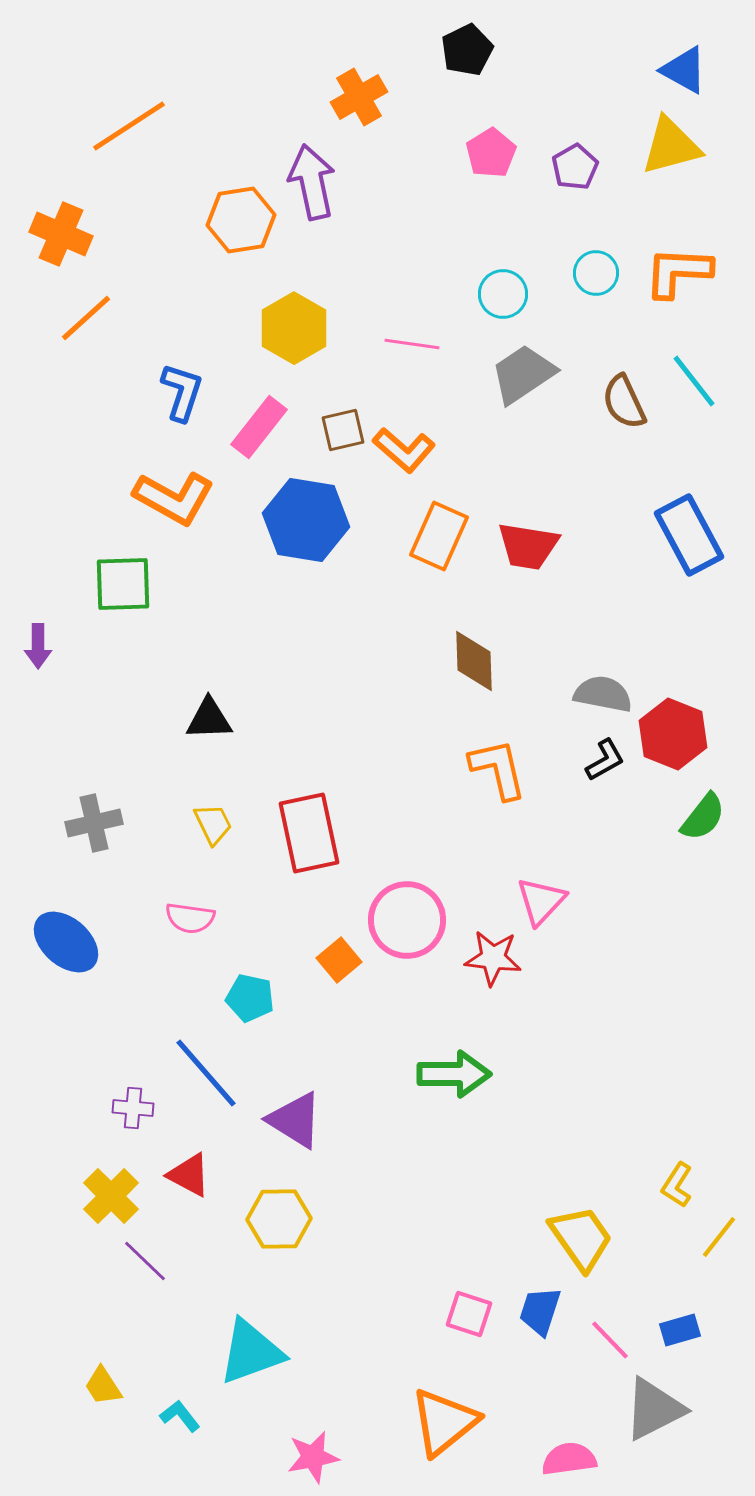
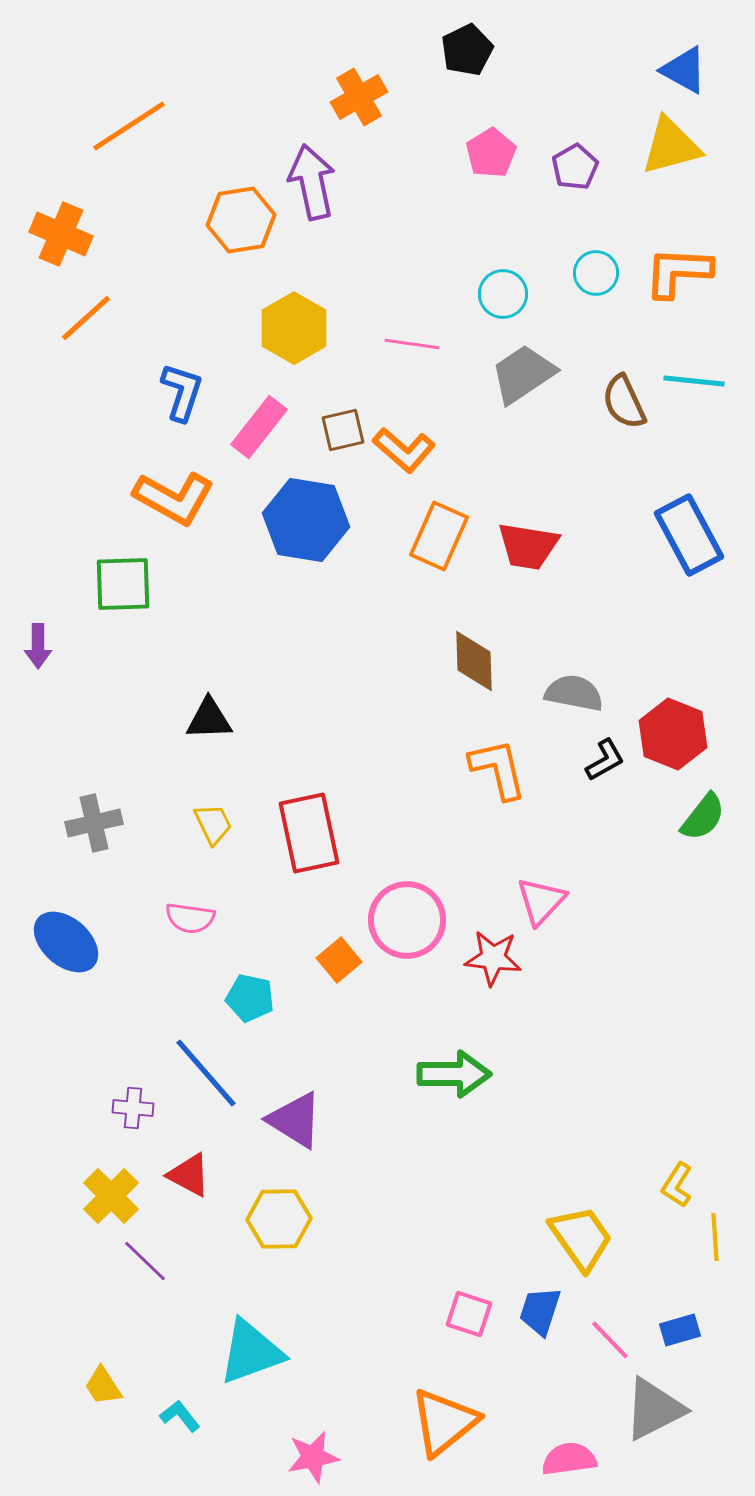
cyan line at (694, 381): rotated 46 degrees counterclockwise
gray semicircle at (603, 694): moved 29 px left, 1 px up
yellow line at (719, 1237): moved 4 px left; rotated 42 degrees counterclockwise
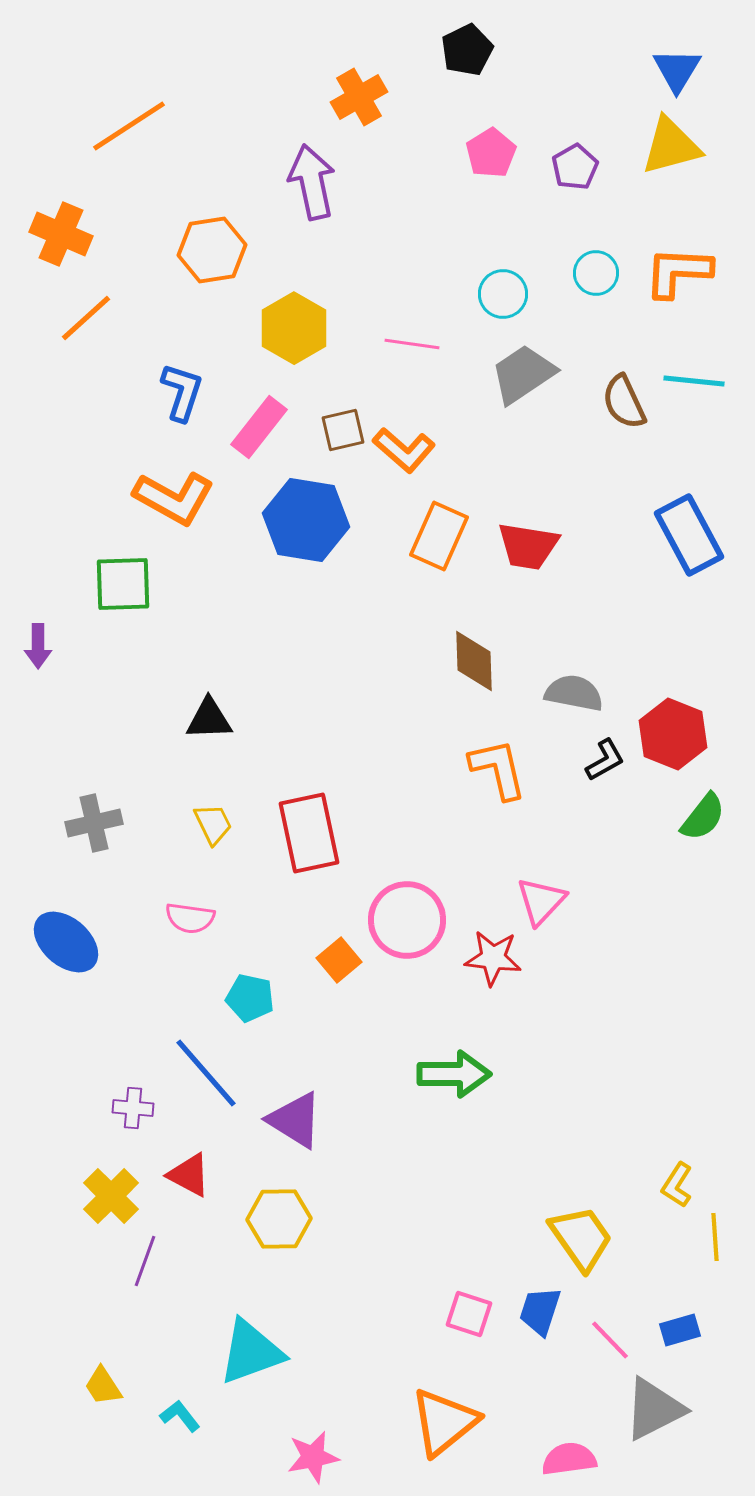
blue triangle at (684, 70): moved 7 px left; rotated 32 degrees clockwise
orange hexagon at (241, 220): moved 29 px left, 30 px down
purple line at (145, 1261): rotated 66 degrees clockwise
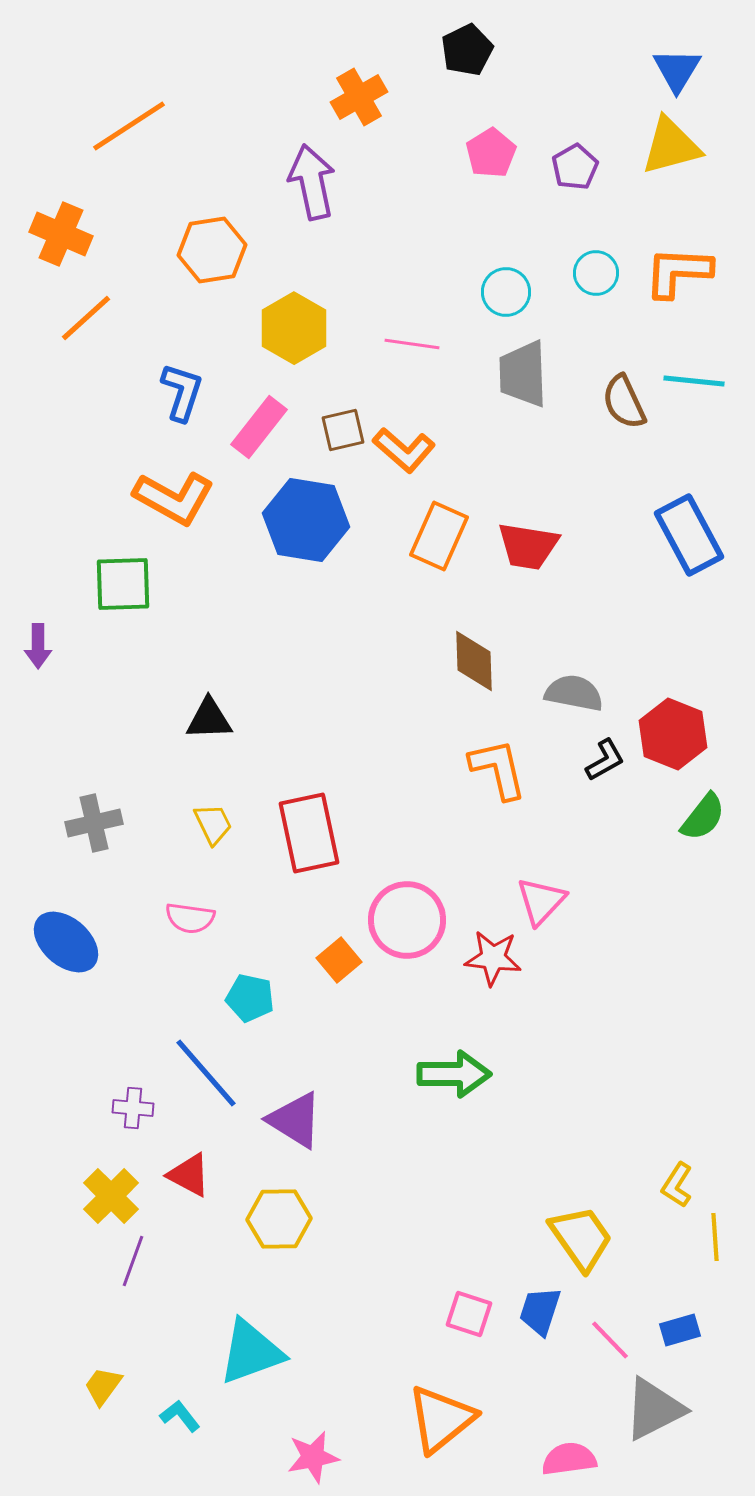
cyan circle at (503, 294): moved 3 px right, 2 px up
gray trapezoid at (523, 374): rotated 58 degrees counterclockwise
purple line at (145, 1261): moved 12 px left
yellow trapezoid at (103, 1386): rotated 69 degrees clockwise
orange triangle at (444, 1422): moved 3 px left, 3 px up
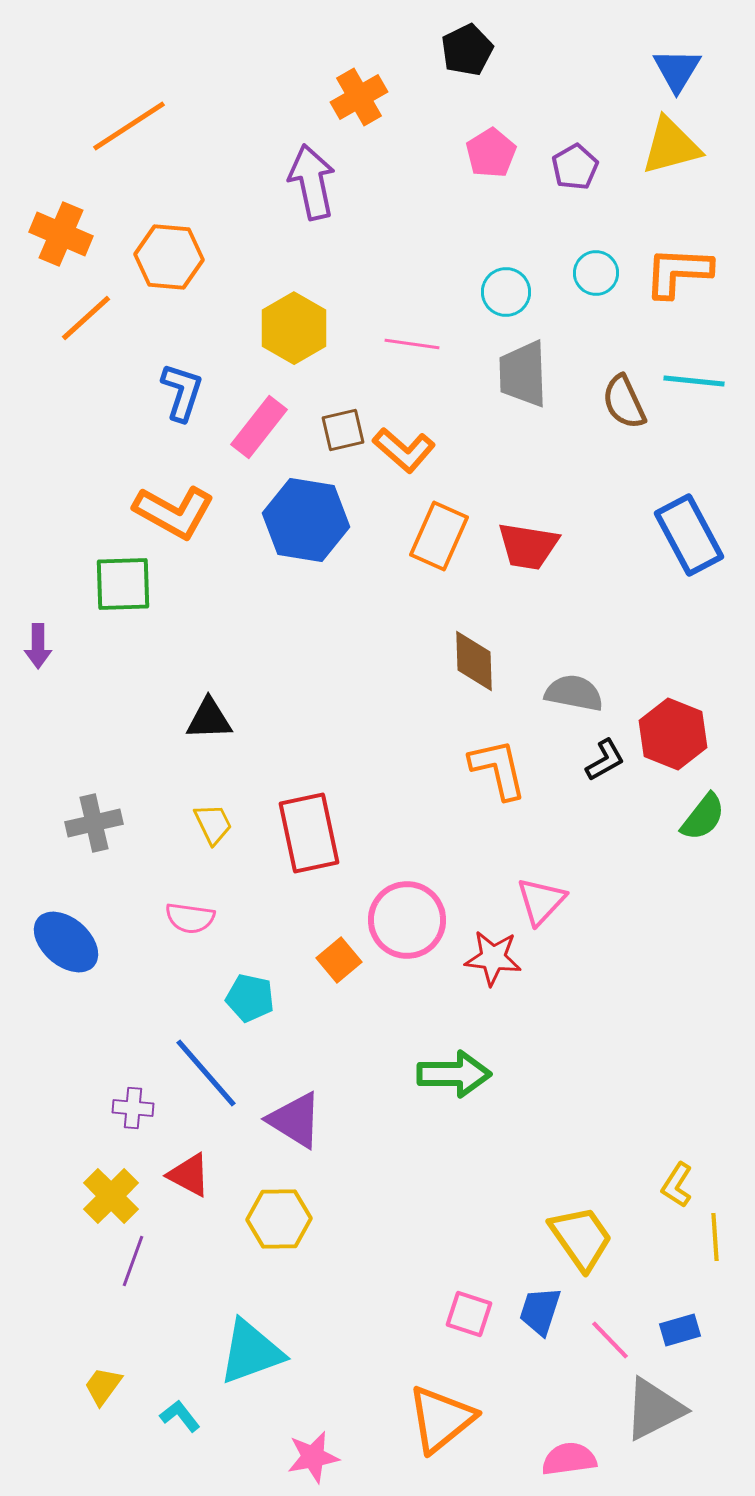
orange hexagon at (212, 250): moved 43 px left, 7 px down; rotated 14 degrees clockwise
orange L-shape at (174, 498): moved 14 px down
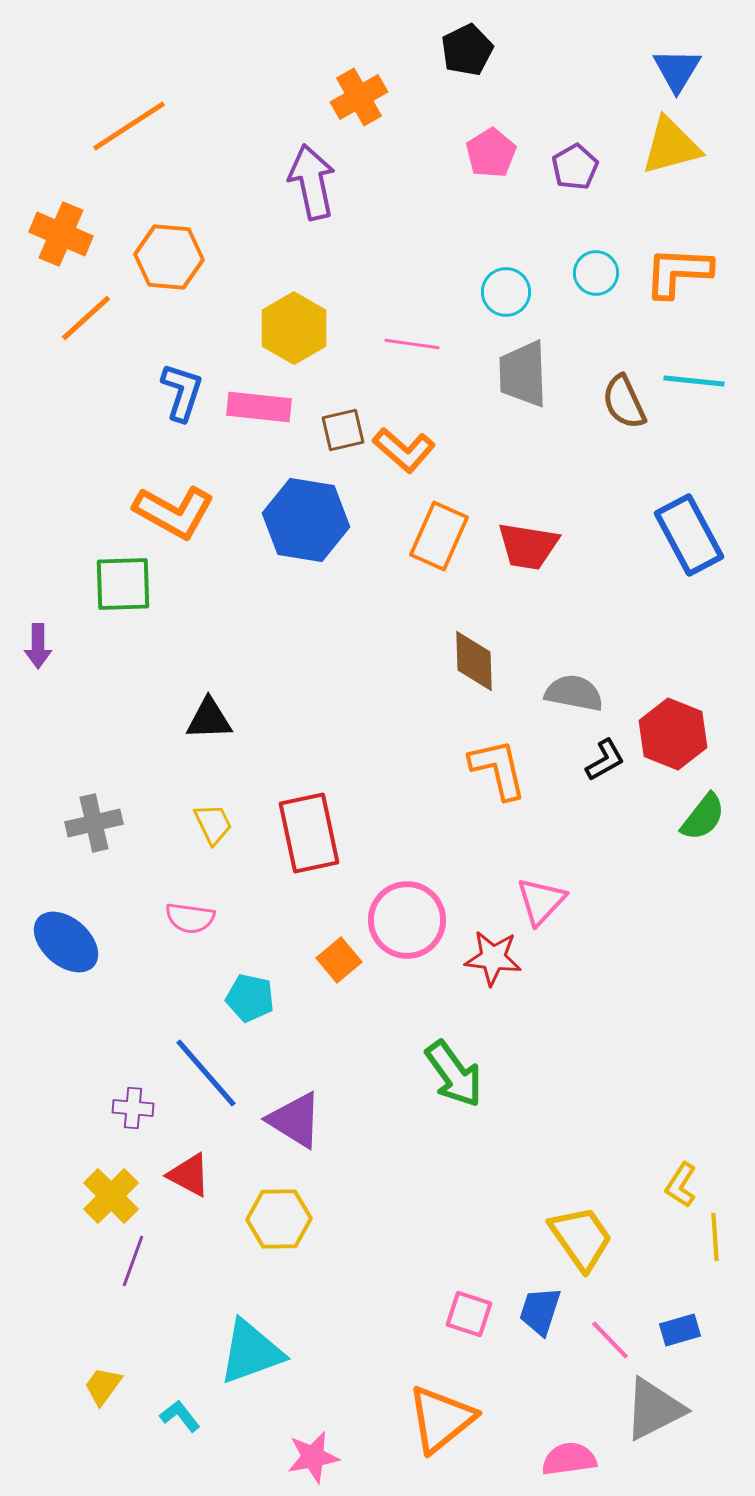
pink rectangle at (259, 427): moved 20 px up; rotated 58 degrees clockwise
green arrow at (454, 1074): rotated 54 degrees clockwise
yellow L-shape at (677, 1185): moved 4 px right
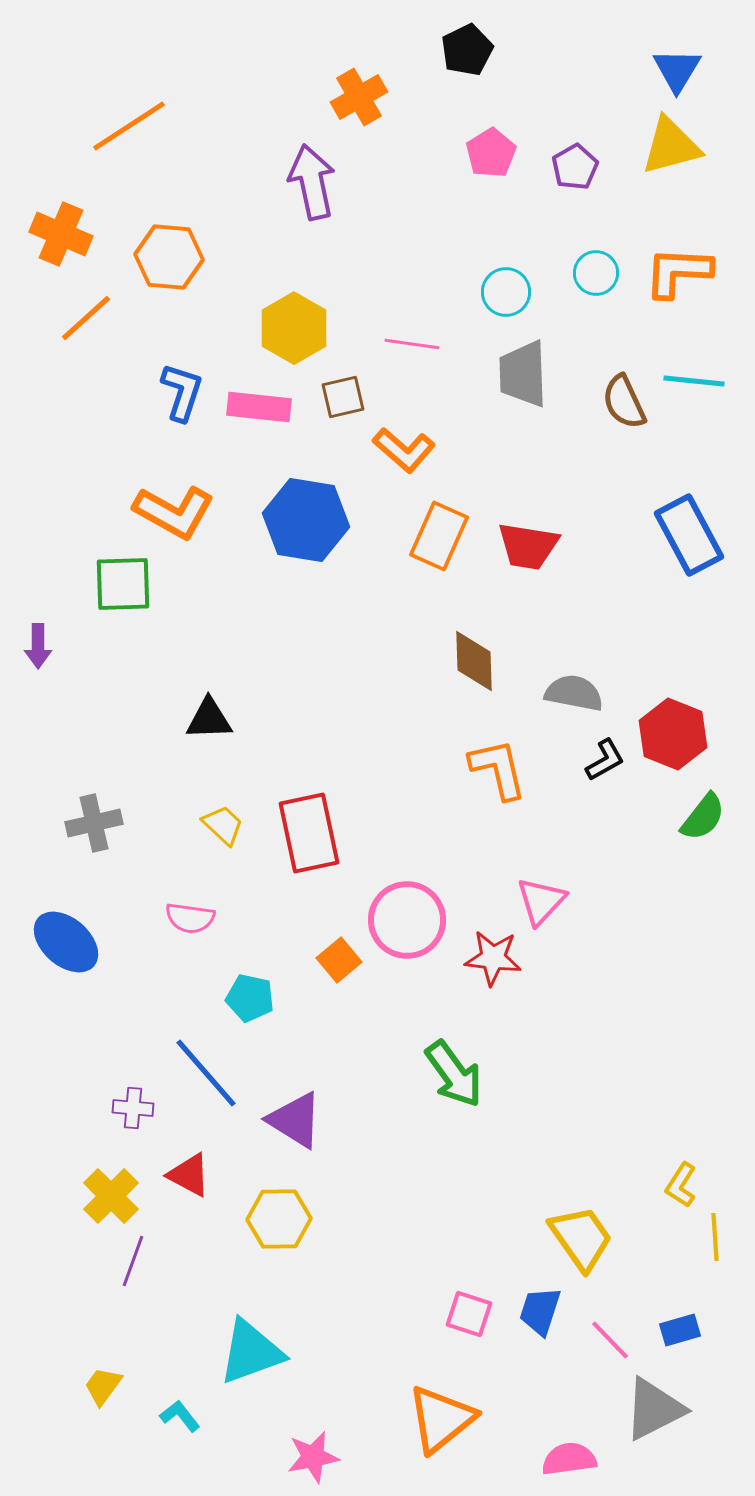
brown square at (343, 430): moved 33 px up
yellow trapezoid at (213, 824): moved 10 px right, 1 px down; rotated 21 degrees counterclockwise
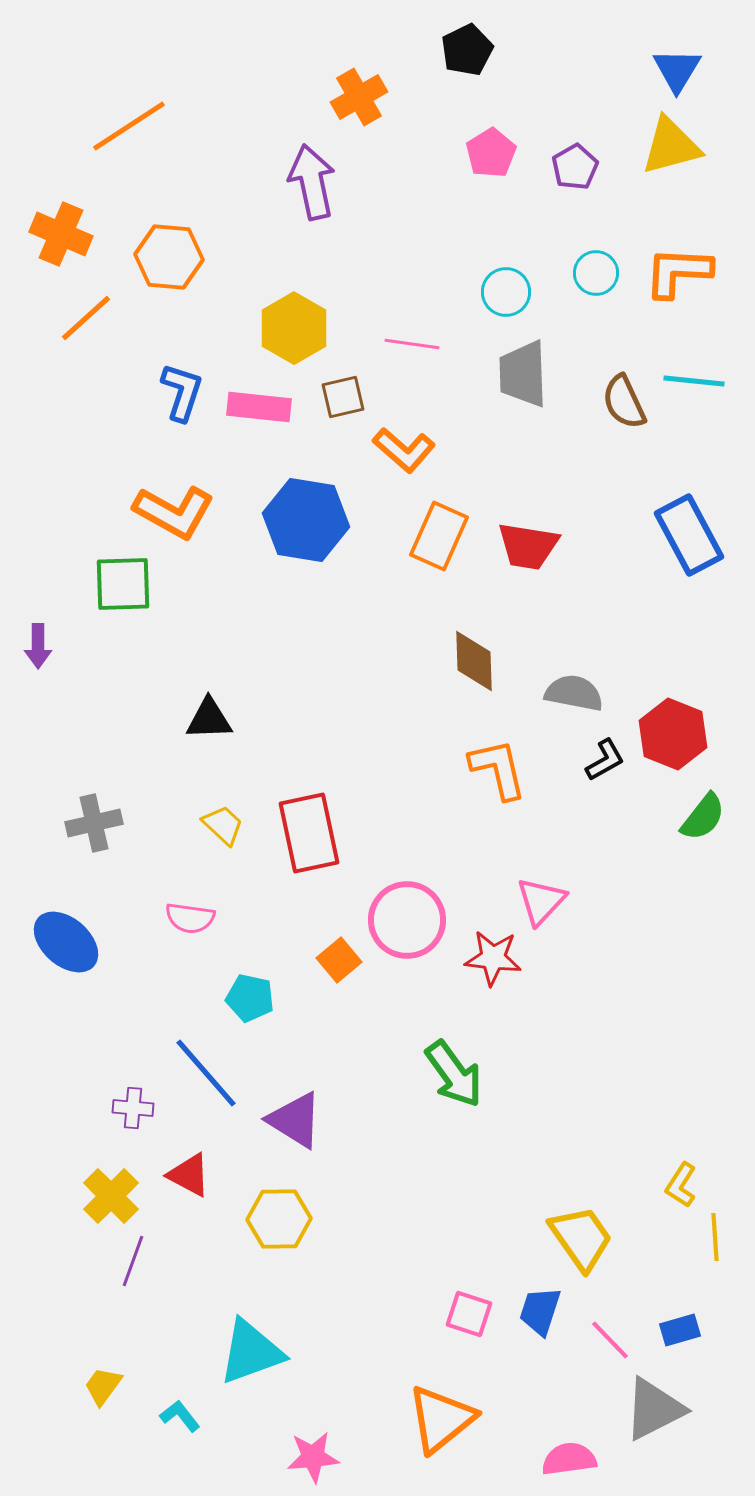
pink star at (313, 1457): rotated 6 degrees clockwise
